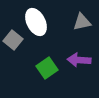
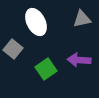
gray triangle: moved 3 px up
gray square: moved 9 px down
green square: moved 1 px left, 1 px down
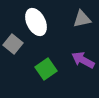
gray square: moved 5 px up
purple arrow: moved 4 px right; rotated 25 degrees clockwise
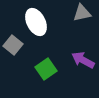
gray triangle: moved 6 px up
gray square: moved 1 px down
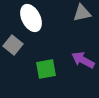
white ellipse: moved 5 px left, 4 px up
green square: rotated 25 degrees clockwise
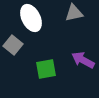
gray triangle: moved 8 px left
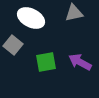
white ellipse: rotated 36 degrees counterclockwise
purple arrow: moved 3 px left, 2 px down
green square: moved 7 px up
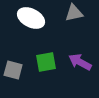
gray square: moved 25 px down; rotated 24 degrees counterclockwise
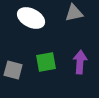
purple arrow: rotated 65 degrees clockwise
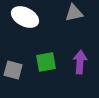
white ellipse: moved 6 px left, 1 px up
